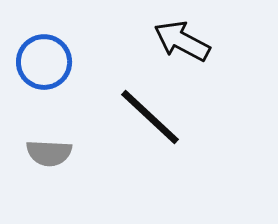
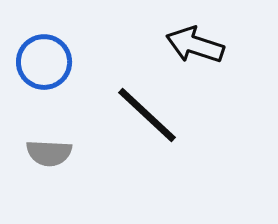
black arrow: moved 13 px right, 4 px down; rotated 10 degrees counterclockwise
black line: moved 3 px left, 2 px up
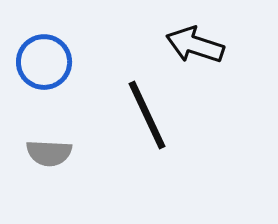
black line: rotated 22 degrees clockwise
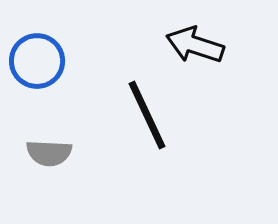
blue circle: moved 7 px left, 1 px up
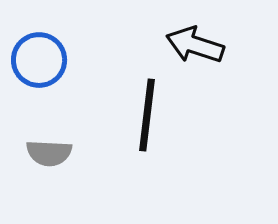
blue circle: moved 2 px right, 1 px up
black line: rotated 32 degrees clockwise
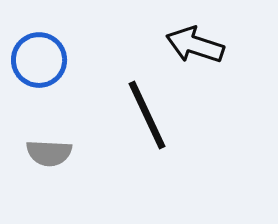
black line: rotated 32 degrees counterclockwise
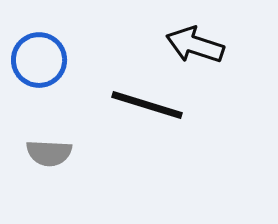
black line: moved 10 px up; rotated 48 degrees counterclockwise
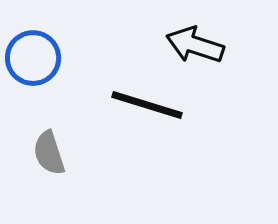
blue circle: moved 6 px left, 2 px up
gray semicircle: rotated 69 degrees clockwise
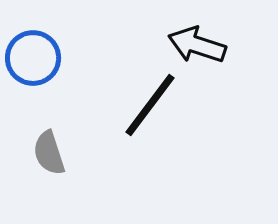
black arrow: moved 2 px right
black line: moved 3 px right; rotated 70 degrees counterclockwise
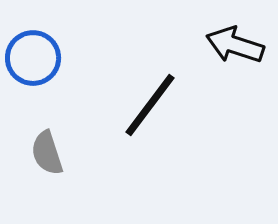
black arrow: moved 38 px right
gray semicircle: moved 2 px left
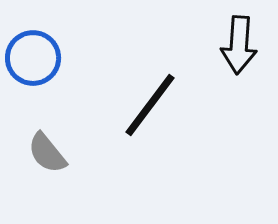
black arrow: moved 4 px right; rotated 104 degrees counterclockwise
gray semicircle: rotated 21 degrees counterclockwise
